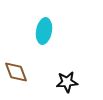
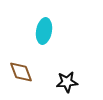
brown diamond: moved 5 px right
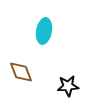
black star: moved 1 px right, 4 px down
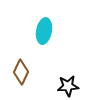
brown diamond: rotated 45 degrees clockwise
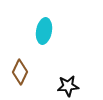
brown diamond: moved 1 px left
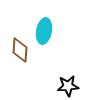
brown diamond: moved 22 px up; rotated 20 degrees counterclockwise
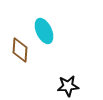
cyan ellipse: rotated 35 degrees counterclockwise
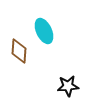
brown diamond: moved 1 px left, 1 px down
